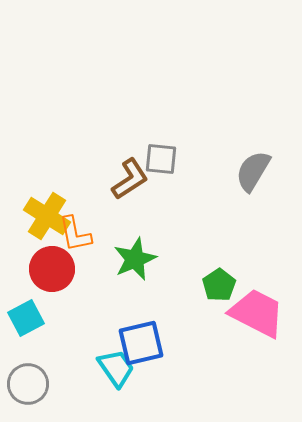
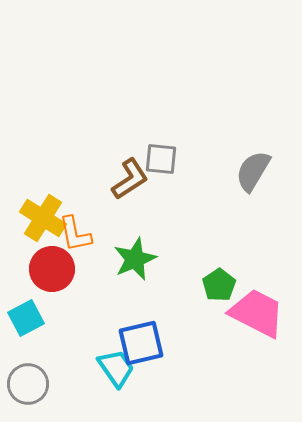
yellow cross: moved 4 px left, 2 px down
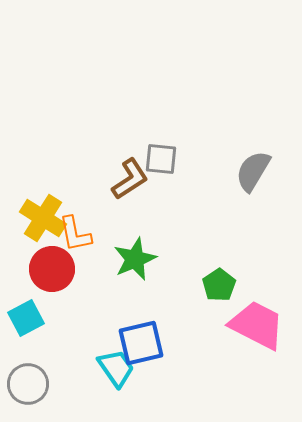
pink trapezoid: moved 12 px down
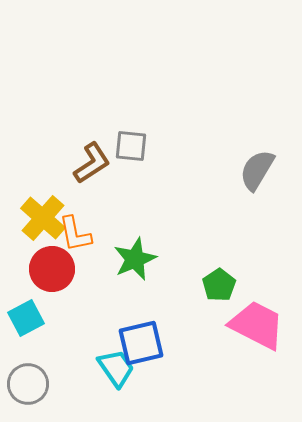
gray square: moved 30 px left, 13 px up
gray semicircle: moved 4 px right, 1 px up
brown L-shape: moved 38 px left, 16 px up
yellow cross: rotated 9 degrees clockwise
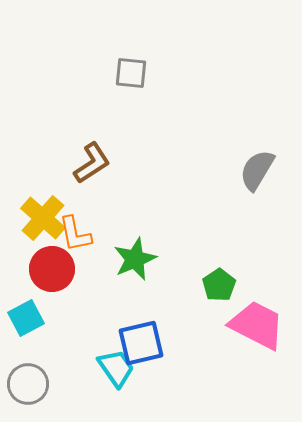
gray square: moved 73 px up
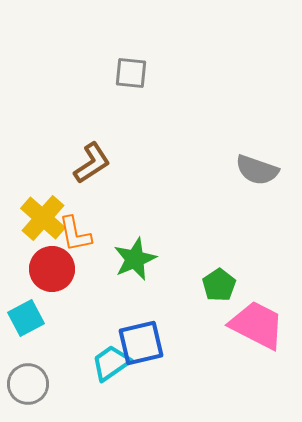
gray semicircle: rotated 102 degrees counterclockwise
cyan trapezoid: moved 5 px left, 5 px up; rotated 90 degrees counterclockwise
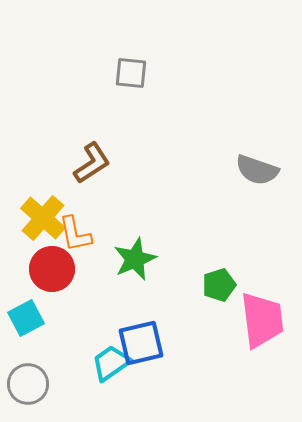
green pentagon: rotated 16 degrees clockwise
pink trapezoid: moved 5 px right, 5 px up; rotated 56 degrees clockwise
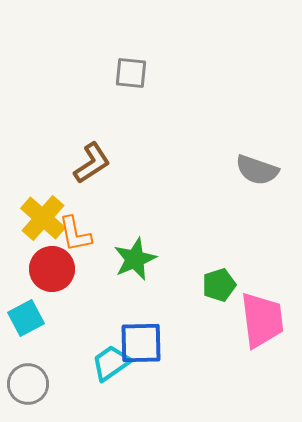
blue square: rotated 12 degrees clockwise
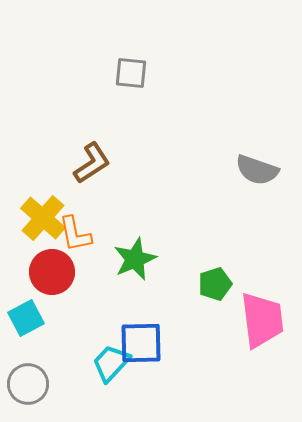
red circle: moved 3 px down
green pentagon: moved 4 px left, 1 px up
cyan trapezoid: rotated 12 degrees counterclockwise
